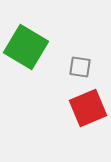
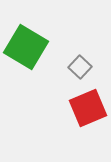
gray square: rotated 35 degrees clockwise
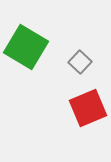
gray square: moved 5 px up
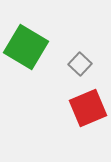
gray square: moved 2 px down
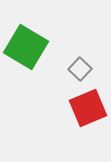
gray square: moved 5 px down
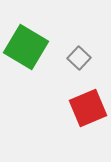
gray square: moved 1 px left, 11 px up
